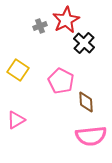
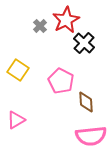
gray cross: rotated 24 degrees counterclockwise
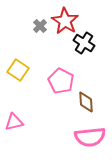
red star: moved 1 px left, 1 px down; rotated 12 degrees counterclockwise
black cross: rotated 10 degrees counterclockwise
pink triangle: moved 2 px left, 2 px down; rotated 18 degrees clockwise
pink semicircle: moved 1 px left, 1 px down
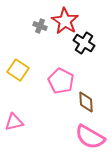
gray cross: rotated 24 degrees counterclockwise
pink semicircle: rotated 36 degrees clockwise
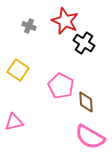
red star: rotated 8 degrees counterclockwise
gray cross: moved 11 px left
pink pentagon: moved 5 px down
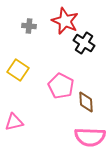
gray cross: rotated 16 degrees counterclockwise
pink semicircle: rotated 28 degrees counterclockwise
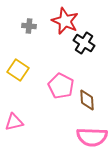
brown diamond: moved 1 px right, 2 px up
pink semicircle: moved 2 px right
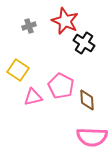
gray cross: rotated 24 degrees counterclockwise
pink triangle: moved 19 px right, 25 px up
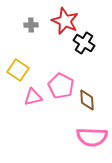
gray cross: moved 2 px right, 1 px up; rotated 16 degrees clockwise
